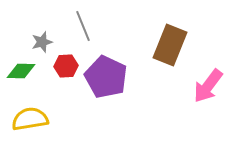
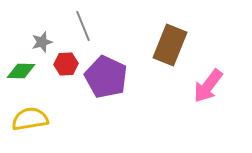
red hexagon: moved 2 px up
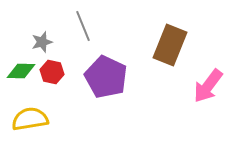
red hexagon: moved 14 px left, 8 px down; rotated 15 degrees clockwise
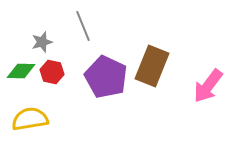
brown rectangle: moved 18 px left, 21 px down
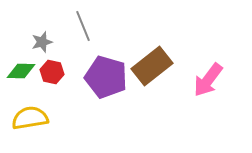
brown rectangle: rotated 30 degrees clockwise
purple pentagon: rotated 9 degrees counterclockwise
pink arrow: moved 6 px up
yellow semicircle: moved 1 px up
